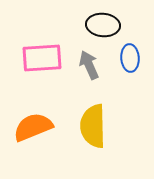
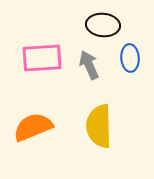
yellow semicircle: moved 6 px right
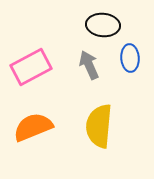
pink rectangle: moved 11 px left, 9 px down; rotated 24 degrees counterclockwise
yellow semicircle: rotated 6 degrees clockwise
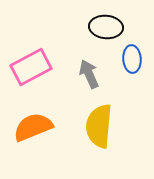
black ellipse: moved 3 px right, 2 px down
blue ellipse: moved 2 px right, 1 px down
gray arrow: moved 9 px down
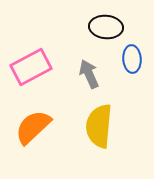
orange semicircle: rotated 21 degrees counterclockwise
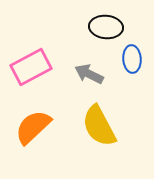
gray arrow: rotated 40 degrees counterclockwise
yellow semicircle: rotated 33 degrees counterclockwise
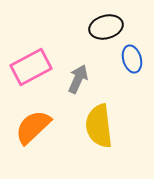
black ellipse: rotated 20 degrees counterclockwise
blue ellipse: rotated 12 degrees counterclockwise
gray arrow: moved 11 px left, 5 px down; rotated 88 degrees clockwise
yellow semicircle: rotated 21 degrees clockwise
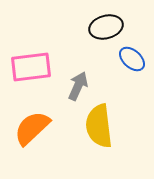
blue ellipse: rotated 32 degrees counterclockwise
pink rectangle: rotated 21 degrees clockwise
gray arrow: moved 7 px down
orange semicircle: moved 1 px left, 1 px down
